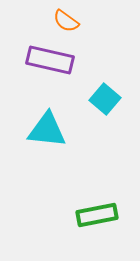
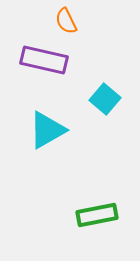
orange semicircle: rotated 28 degrees clockwise
purple rectangle: moved 6 px left
cyan triangle: rotated 36 degrees counterclockwise
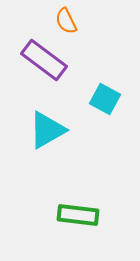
purple rectangle: rotated 24 degrees clockwise
cyan square: rotated 12 degrees counterclockwise
green rectangle: moved 19 px left; rotated 18 degrees clockwise
